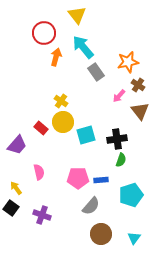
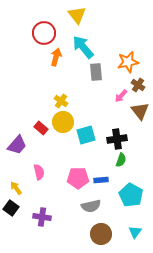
gray rectangle: rotated 30 degrees clockwise
pink arrow: moved 2 px right
cyan pentagon: rotated 25 degrees counterclockwise
gray semicircle: rotated 36 degrees clockwise
purple cross: moved 2 px down; rotated 12 degrees counterclockwise
cyan triangle: moved 1 px right, 6 px up
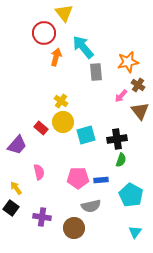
yellow triangle: moved 13 px left, 2 px up
brown circle: moved 27 px left, 6 px up
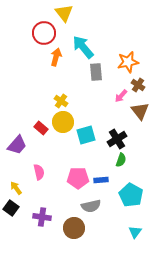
black cross: rotated 24 degrees counterclockwise
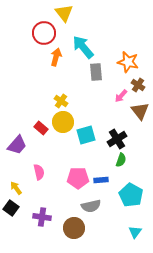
orange star: rotated 25 degrees clockwise
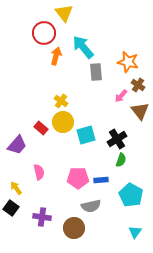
orange arrow: moved 1 px up
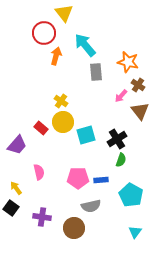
cyan arrow: moved 2 px right, 2 px up
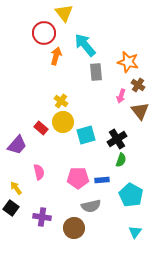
pink arrow: rotated 24 degrees counterclockwise
blue rectangle: moved 1 px right
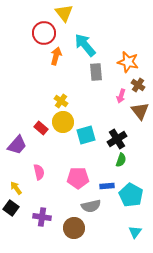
blue rectangle: moved 5 px right, 6 px down
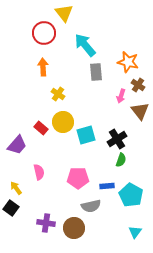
orange arrow: moved 13 px left, 11 px down; rotated 18 degrees counterclockwise
yellow cross: moved 3 px left, 7 px up
purple cross: moved 4 px right, 6 px down
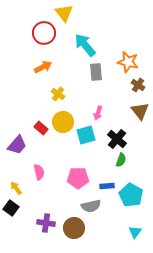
orange arrow: rotated 66 degrees clockwise
pink arrow: moved 23 px left, 17 px down
black cross: rotated 18 degrees counterclockwise
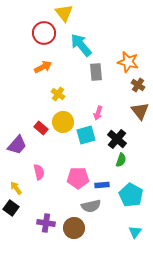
cyan arrow: moved 4 px left
blue rectangle: moved 5 px left, 1 px up
